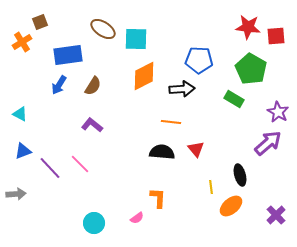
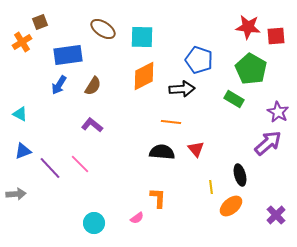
cyan square: moved 6 px right, 2 px up
blue pentagon: rotated 16 degrees clockwise
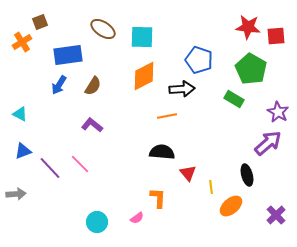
orange line: moved 4 px left, 6 px up; rotated 18 degrees counterclockwise
red triangle: moved 8 px left, 24 px down
black ellipse: moved 7 px right
cyan circle: moved 3 px right, 1 px up
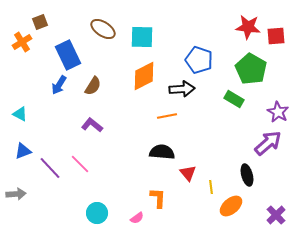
blue rectangle: rotated 72 degrees clockwise
cyan circle: moved 9 px up
